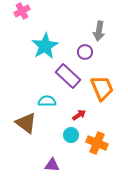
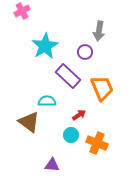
brown triangle: moved 3 px right, 1 px up
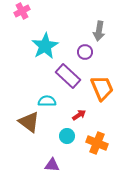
cyan circle: moved 4 px left, 1 px down
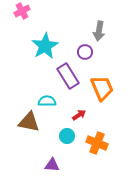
purple rectangle: rotated 15 degrees clockwise
brown triangle: rotated 25 degrees counterclockwise
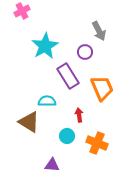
gray arrow: rotated 36 degrees counterclockwise
red arrow: rotated 64 degrees counterclockwise
brown triangle: rotated 20 degrees clockwise
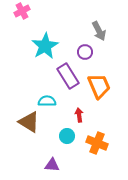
orange trapezoid: moved 3 px left, 2 px up
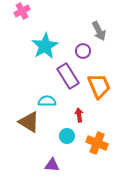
purple circle: moved 2 px left, 1 px up
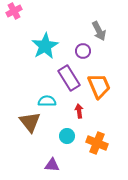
pink cross: moved 8 px left
purple rectangle: moved 1 px right, 2 px down
red arrow: moved 4 px up
brown triangle: moved 1 px right; rotated 20 degrees clockwise
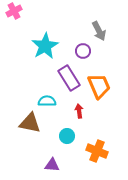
brown triangle: moved 1 px down; rotated 40 degrees counterclockwise
orange cross: moved 8 px down
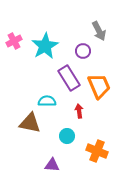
pink cross: moved 30 px down
